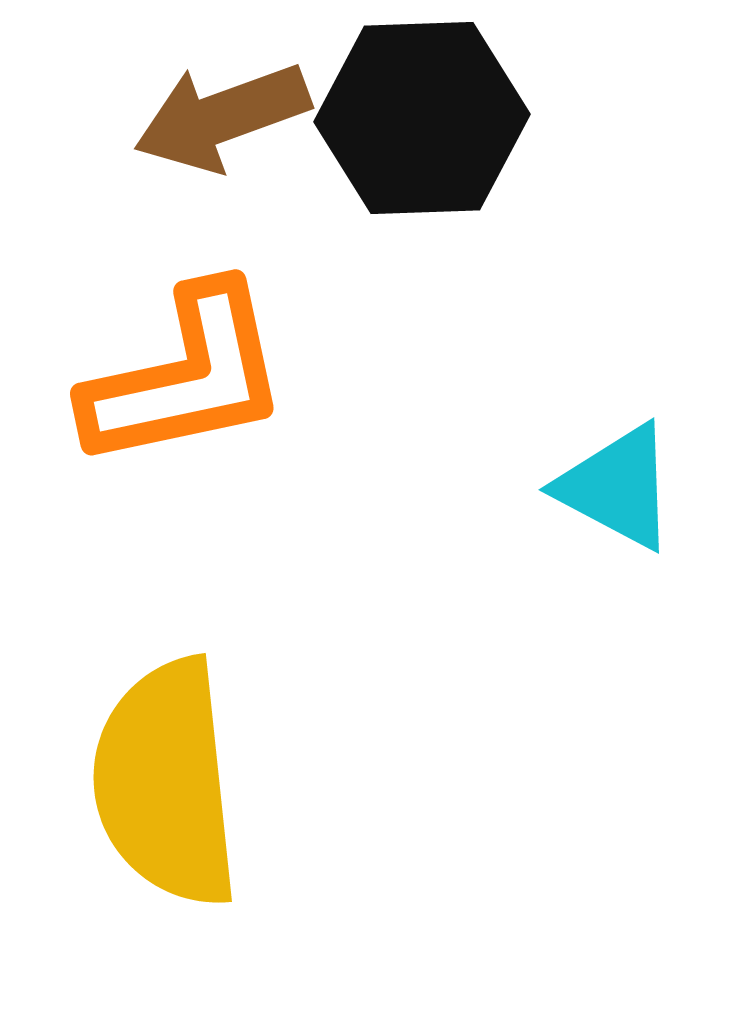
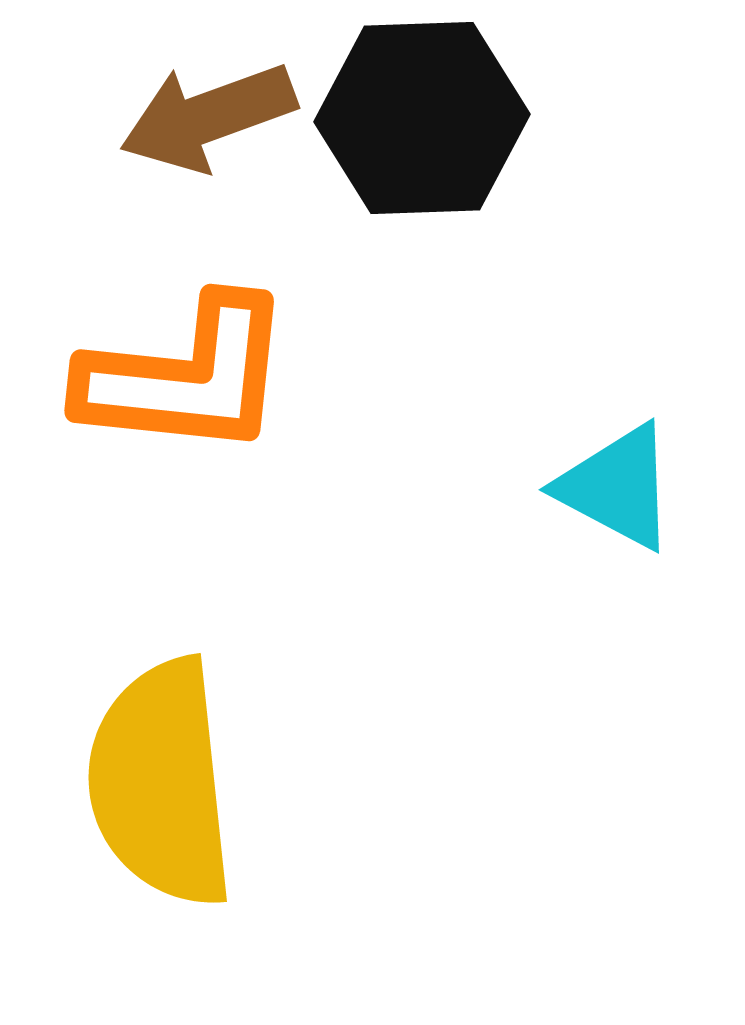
brown arrow: moved 14 px left
orange L-shape: rotated 18 degrees clockwise
yellow semicircle: moved 5 px left
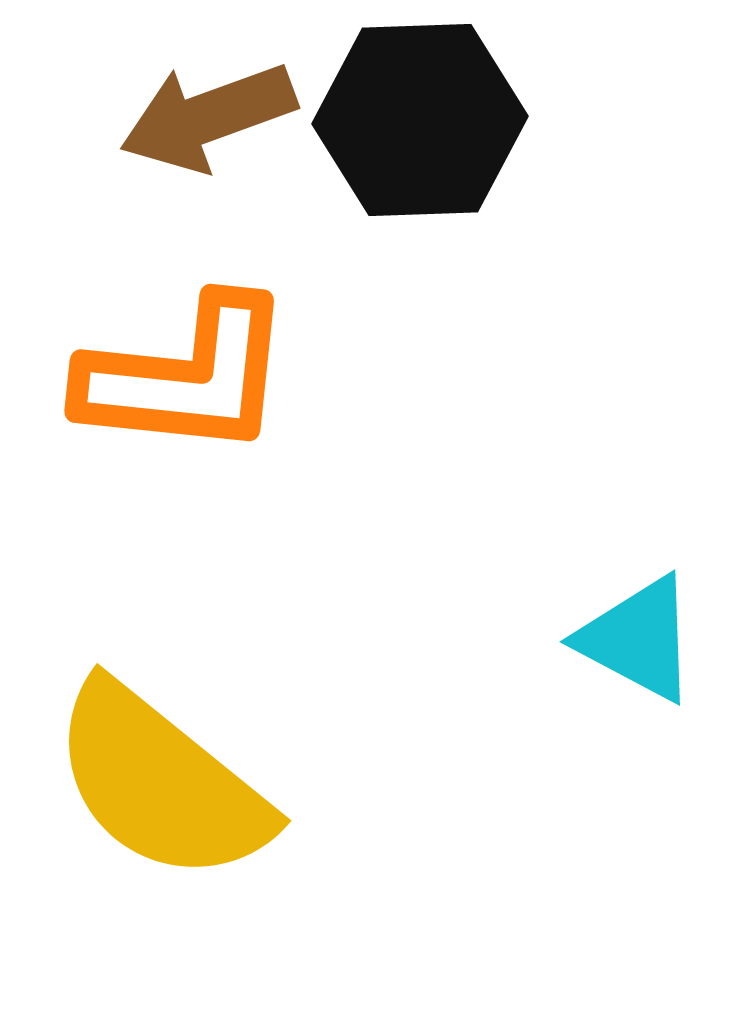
black hexagon: moved 2 px left, 2 px down
cyan triangle: moved 21 px right, 152 px down
yellow semicircle: rotated 45 degrees counterclockwise
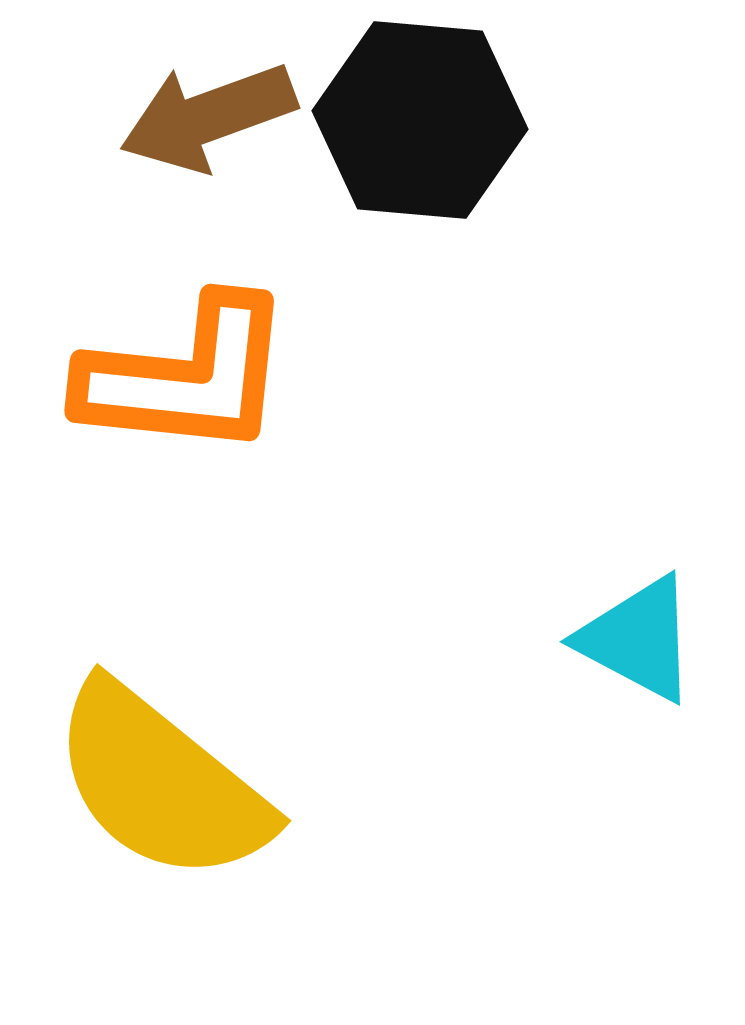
black hexagon: rotated 7 degrees clockwise
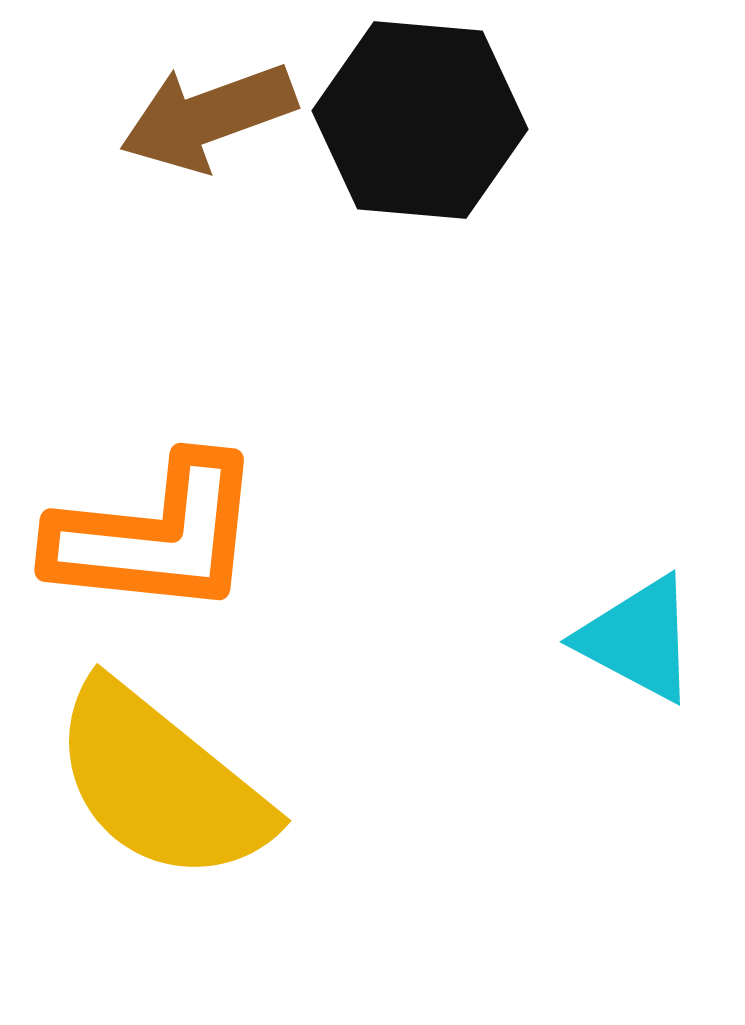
orange L-shape: moved 30 px left, 159 px down
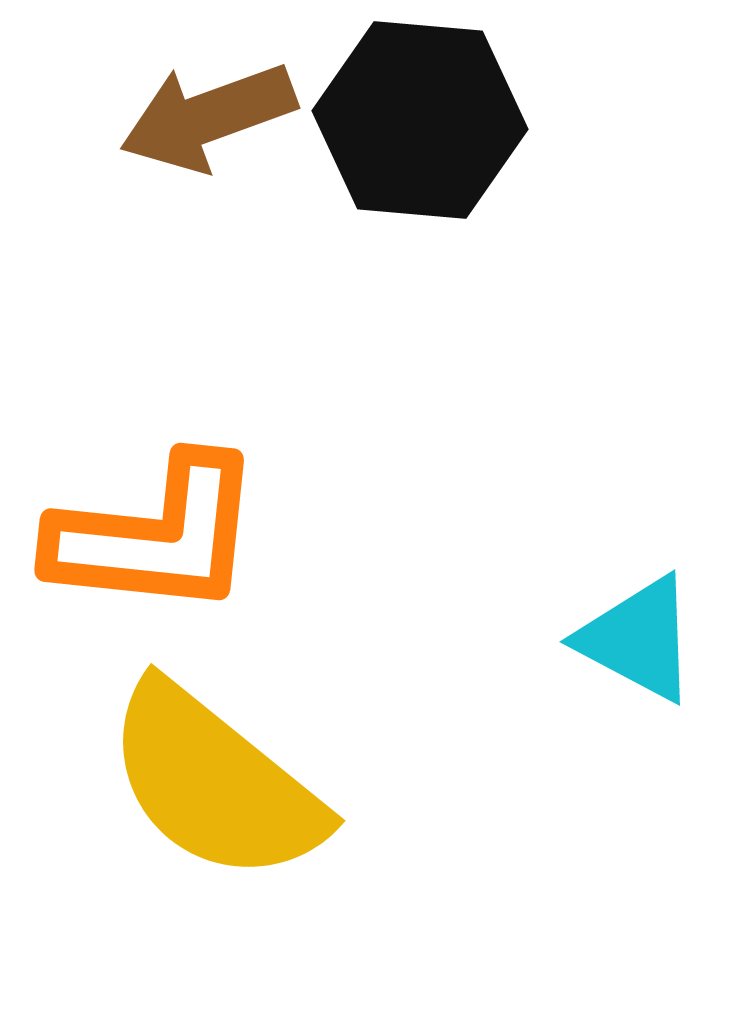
yellow semicircle: moved 54 px right
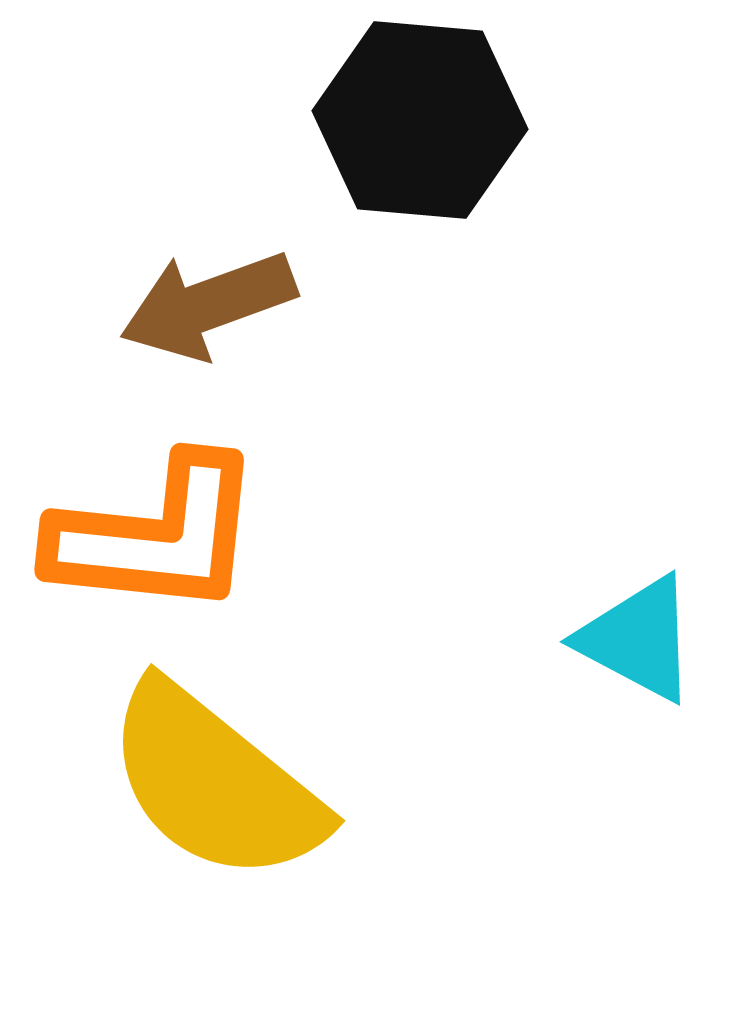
brown arrow: moved 188 px down
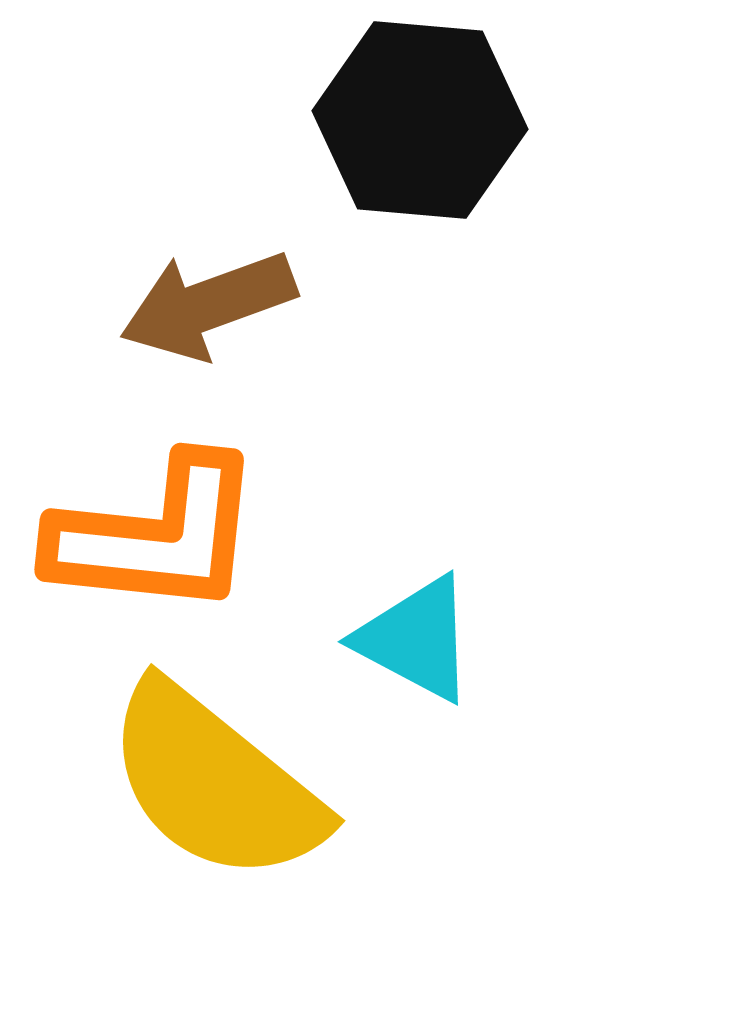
cyan triangle: moved 222 px left
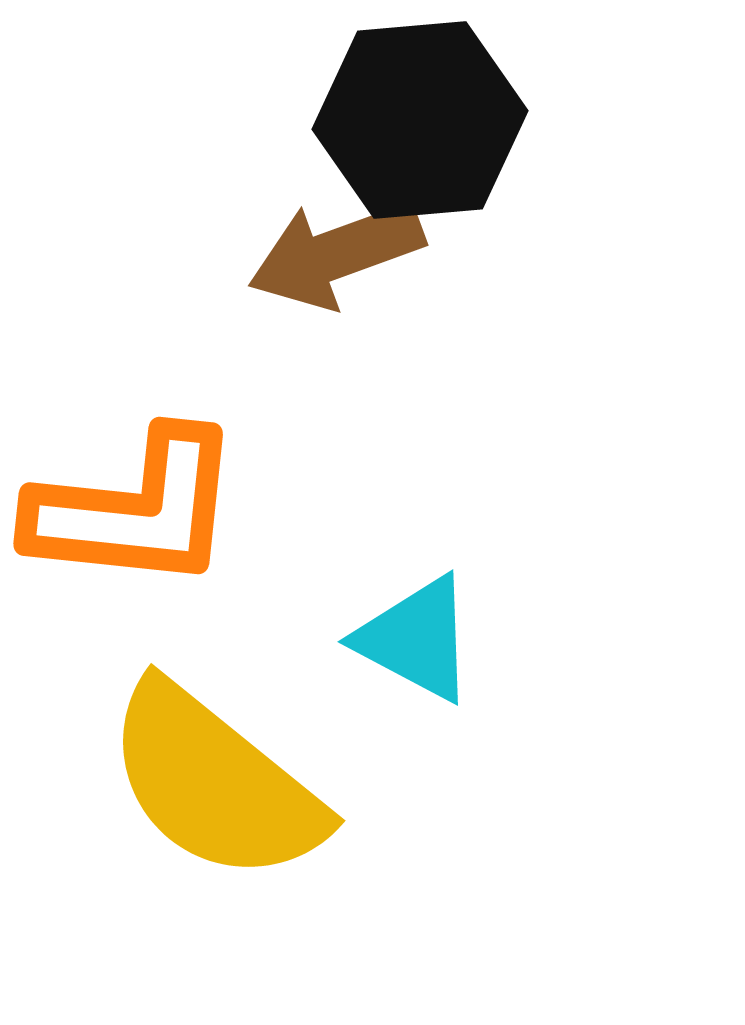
black hexagon: rotated 10 degrees counterclockwise
brown arrow: moved 128 px right, 51 px up
orange L-shape: moved 21 px left, 26 px up
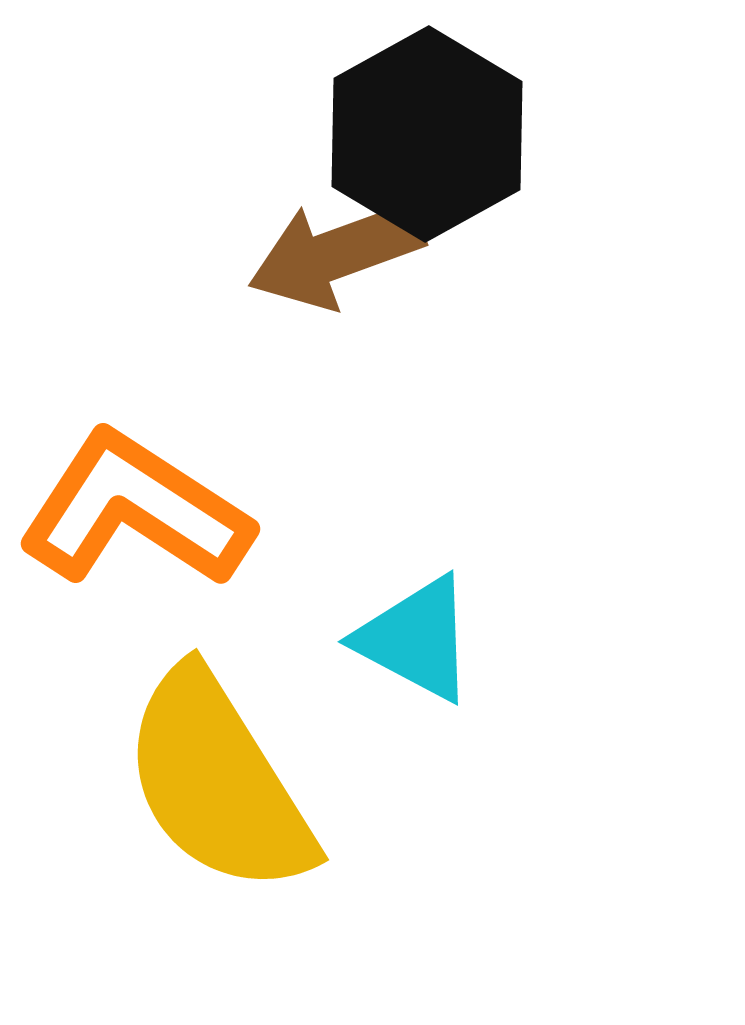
black hexagon: moved 7 px right, 14 px down; rotated 24 degrees counterclockwise
orange L-shape: rotated 153 degrees counterclockwise
yellow semicircle: moved 3 px right, 1 px up; rotated 19 degrees clockwise
